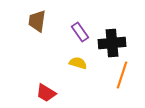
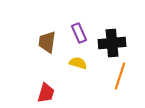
brown trapezoid: moved 10 px right, 21 px down
purple rectangle: moved 1 px left, 1 px down; rotated 12 degrees clockwise
orange line: moved 2 px left, 1 px down
red trapezoid: rotated 105 degrees counterclockwise
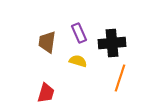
yellow semicircle: moved 2 px up
orange line: moved 2 px down
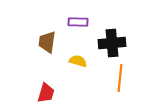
purple rectangle: moved 1 px left, 11 px up; rotated 66 degrees counterclockwise
orange line: rotated 12 degrees counterclockwise
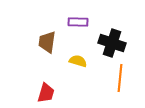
black cross: rotated 24 degrees clockwise
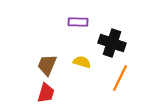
brown trapezoid: moved 23 px down; rotated 15 degrees clockwise
yellow semicircle: moved 4 px right, 1 px down
orange line: rotated 20 degrees clockwise
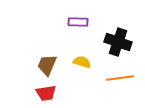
black cross: moved 6 px right, 1 px up
orange line: rotated 56 degrees clockwise
red trapezoid: rotated 65 degrees clockwise
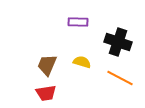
orange line: rotated 36 degrees clockwise
